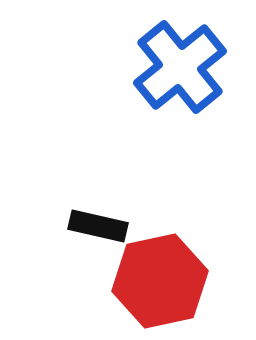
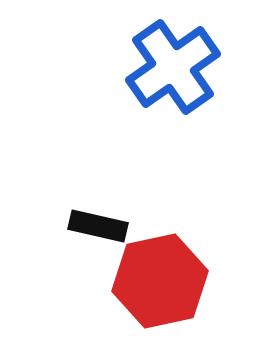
blue cross: moved 7 px left; rotated 4 degrees clockwise
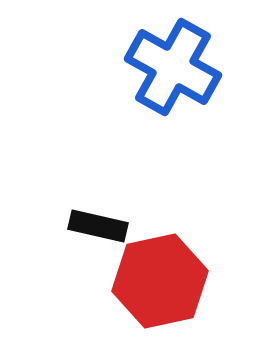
blue cross: rotated 26 degrees counterclockwise
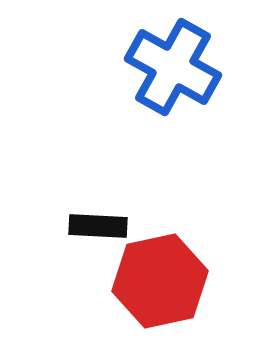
black rectangle: rotated 10 degrees counterclockwise
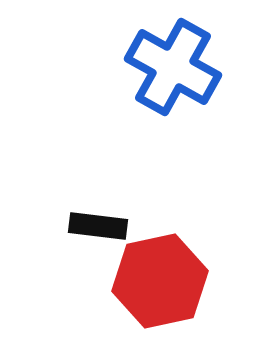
black rectangle: rotated 4 degrees clockwise
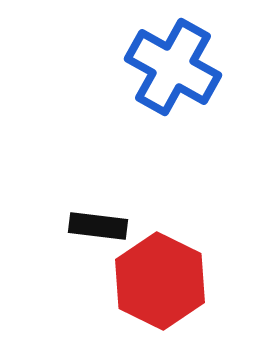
red hexagon: rotated 22 degrees counterclockwise
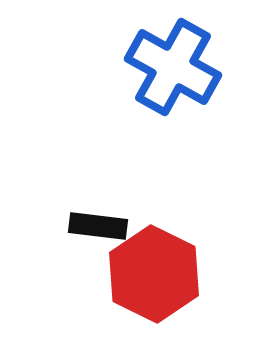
red hexagon: moved 6 px left, 7 px up
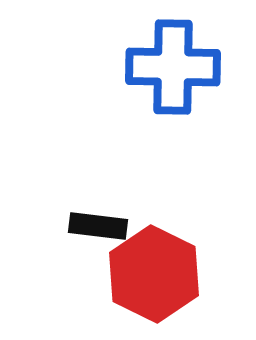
blue cross: rotated 28 degrees counterclockwise
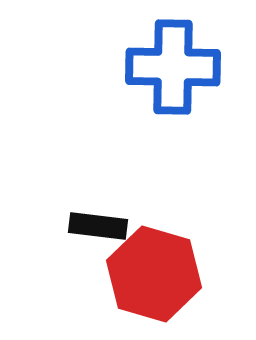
red hexagon: rotated 10 degrees counterclockwise
